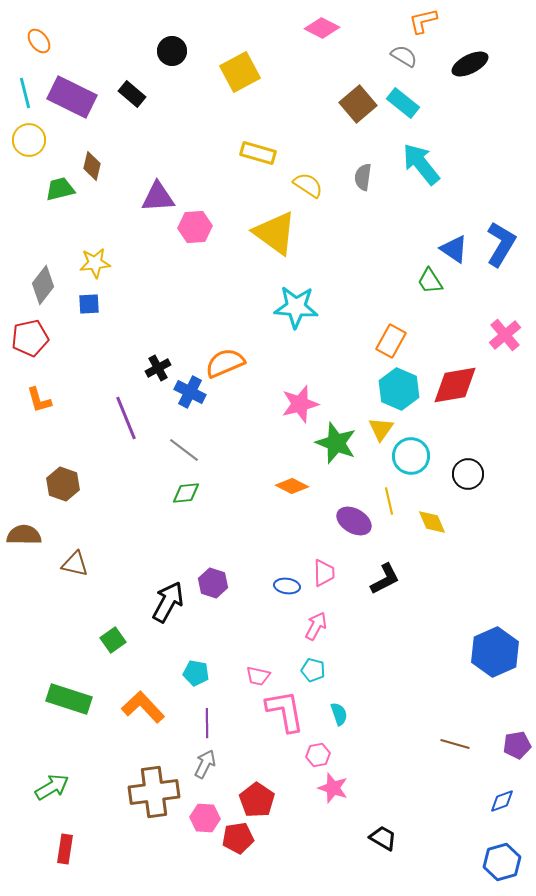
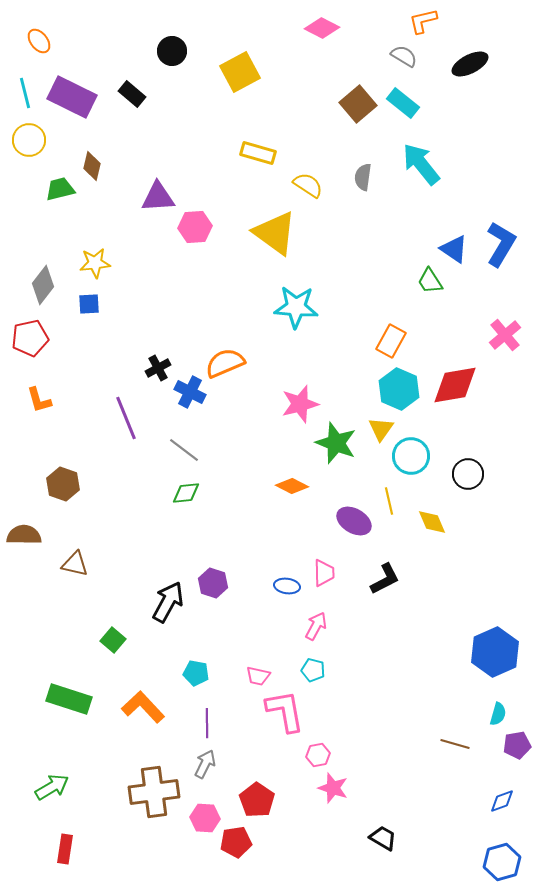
green square at (113, 640): rotated 15 degrees counterclockwise
cyan semicircle at (339, 714): moved 159 px right; rotated 35 degrees clockwise
red pentagon at (238, 838): moved 2 px left, 4 px down
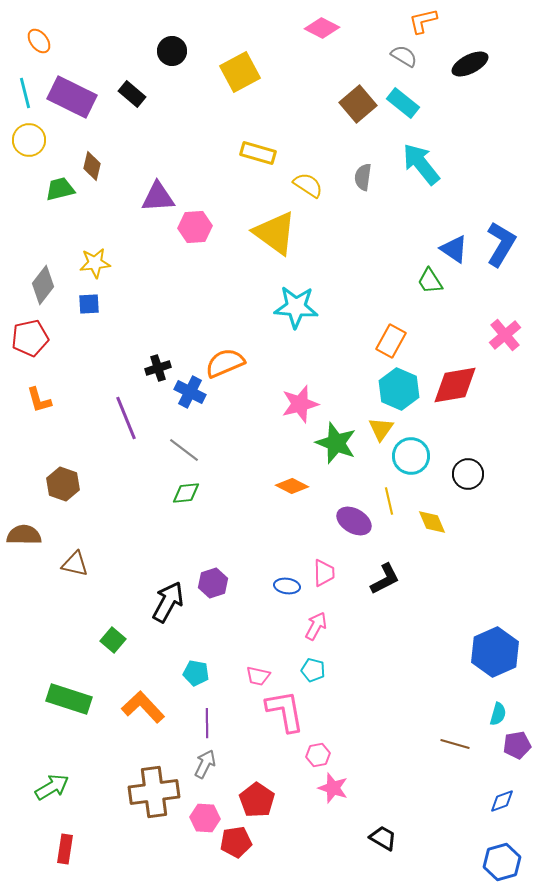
black cross at (158, 368): rotated 10 degrees clockwise
purple hexagon at (213, 583): rotated 24 degrees clockwise
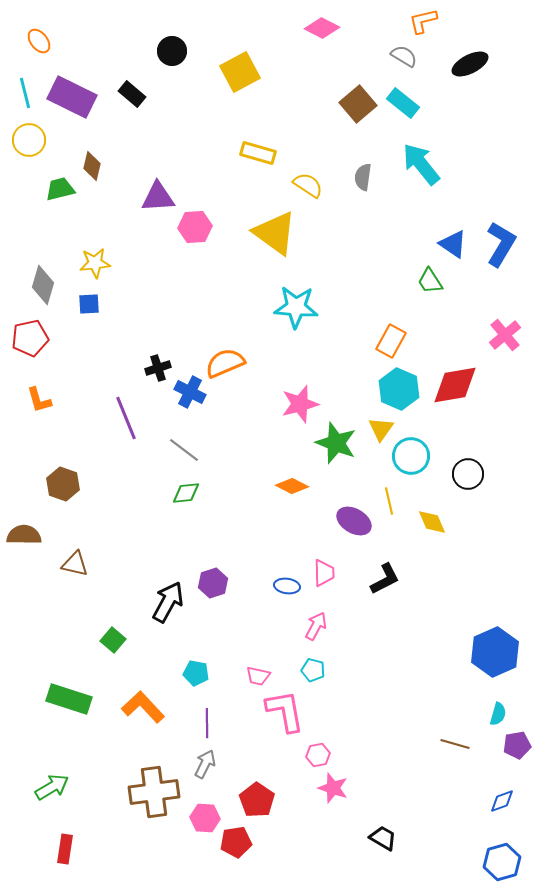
blue triangle at (454, 249): moved 1 px left, 5 px up
gray diamond at (43, 285): rotated 21 degrees counterclockwise
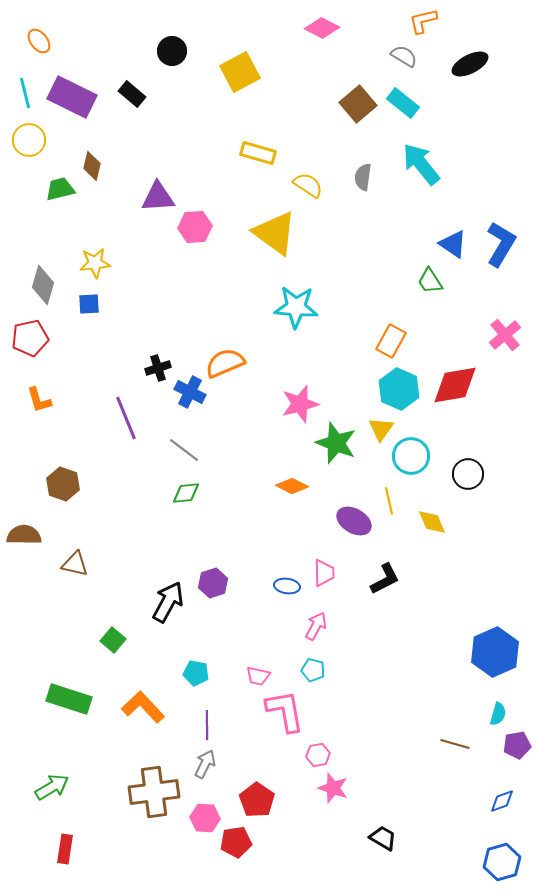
purple line at (207, 723): moved 2 px down
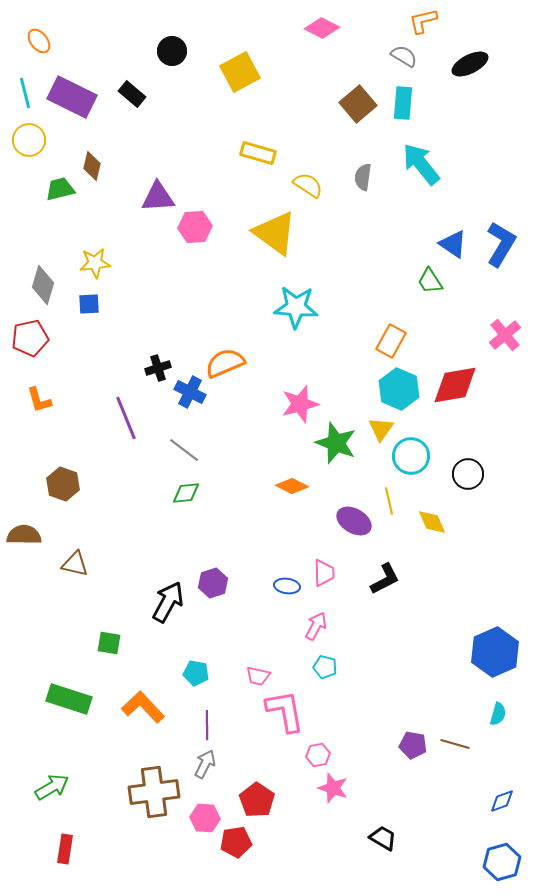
cyan rectangle at (403, 103): rotated 56 degrees clockwise
green square at (113, 640): moved 4 px left, 3 px down; rotated 30 degrees counterclockwise
cyan pentagon at (313, 670): moved 12 px right, 3 px up
purple pentagon at (517, 745): moved 104 px left; rotated 20 degrees clockwise
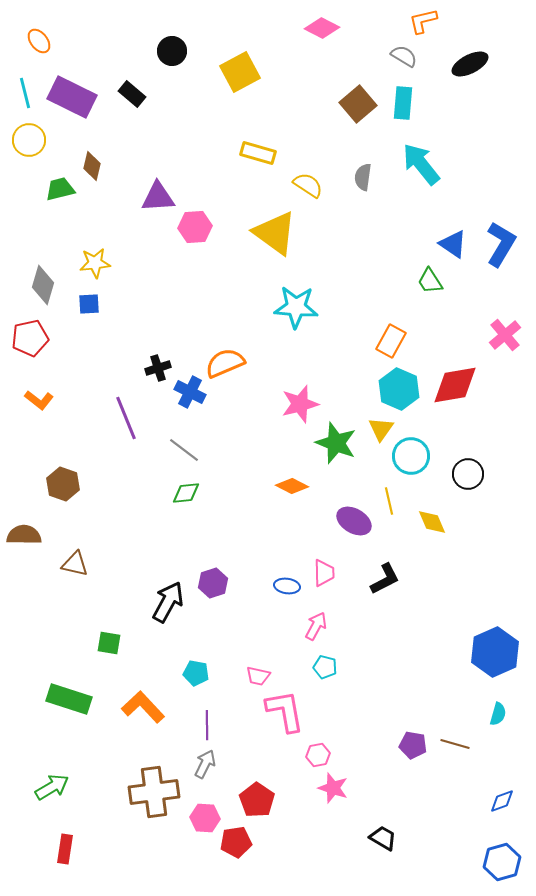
orange L-shape at (39, 400): rotated 36 degrees counterclockwise
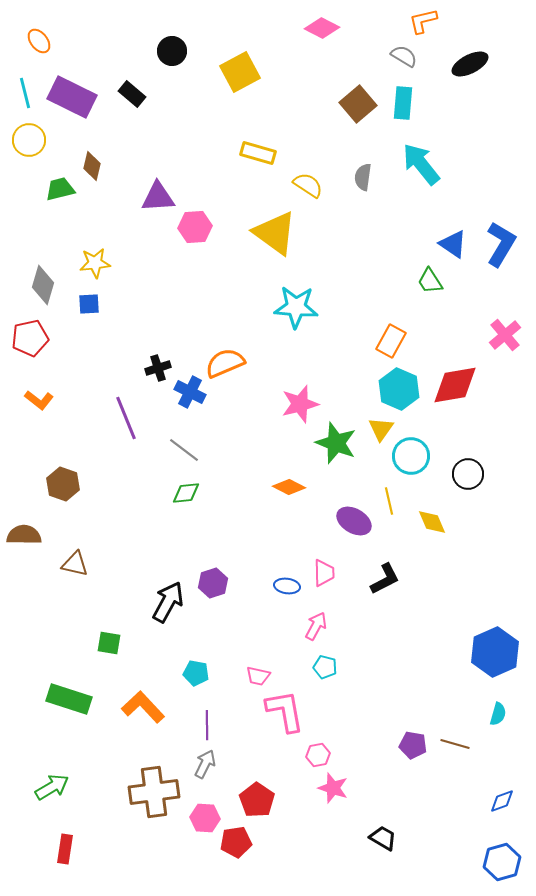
orange diamond at (292, 486): moved 3 px left, 1 px down
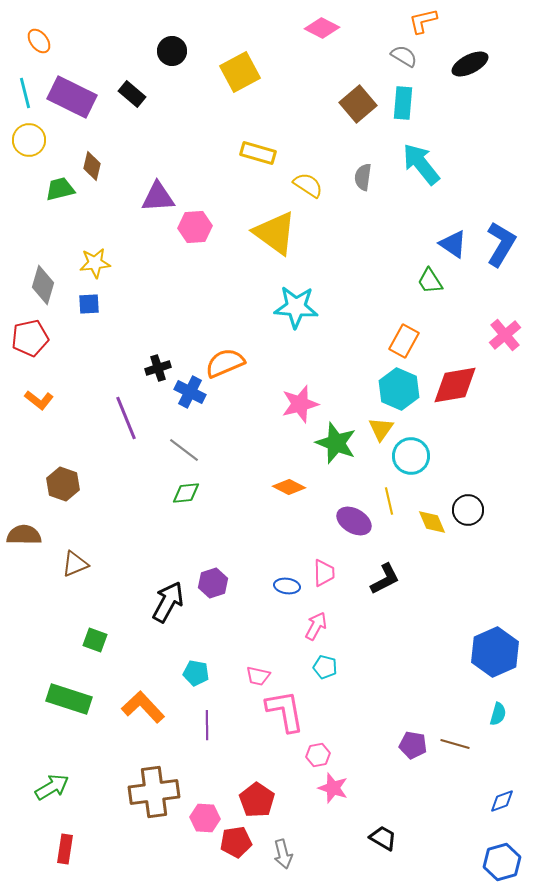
orange rectangle at (391, 341): moved 13 px right
black circle at (468, 474): moved 36 px down
brown triangle at (75, 564): rotated 36 degrees counterclockwise
green square at (109, 643): moved 14 px left, 3 px up; rotated 10 degrees clockwise
gray arrow at (205, 764): moved 78 px right, 90 px down; rotated 140 degrees clockwise
